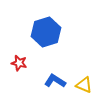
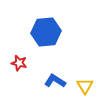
blue hexagon: rotated 12 degrees clockwise
yellow triangle: moved 1 px right, 1 px down; rotated 36 degrees clockwise
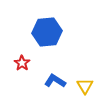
blue hexagon: moved 1 px right
red star: moved 3 px right; rotated 21 degrees clockwise
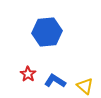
red star: moved 6 px right, 11 px down
yellow triangle: rotated 18 degrees counterclockwise
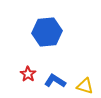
yellow triangle: rotated 24 degrees counterclockwise
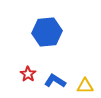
yellow triangle: rotated 18 degrees counterclockwise
